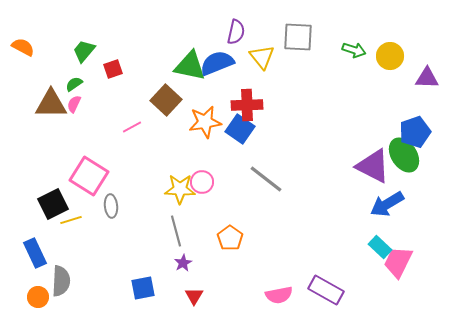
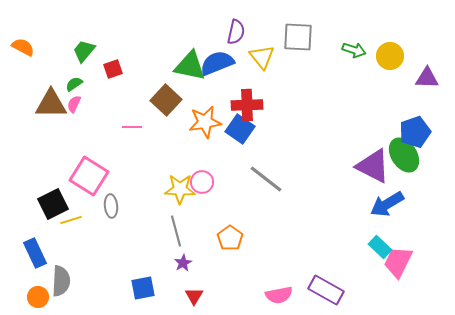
pink line at (132, 127): rotated 30 degrees clockwise
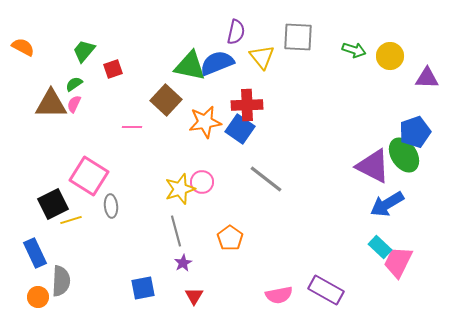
yellow star at (180, 189): rotated 20 degrees counterclockwise
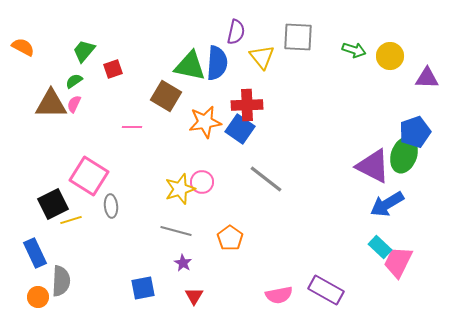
blue semicircle at (217, 63): rotated 116 degrees clockwise
green semicircle at (74, 84): moved 3 px up
brown square at (166, 100): moved 4 px up; rotated 12 degrees counterclockwise
green ellipse at (404, 155): rotated 52 degrees clockwise
gray line at (176, 231): rotated 60 degrees counterclockwise
purple star at (183, 263): rotated 12 degrees counterclockwise
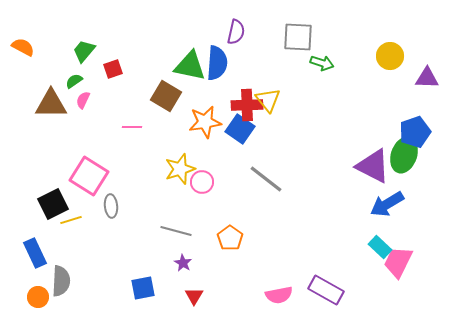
green arrow at (354, 50): moved 32 px left, 13 px down
yellow triangle at (262, 57): moved 6 px right, 43 px down
pink semicircle at (74, 104): moved 9 px right, 4 px up
yellow star at (180, 189): moved 20 px up
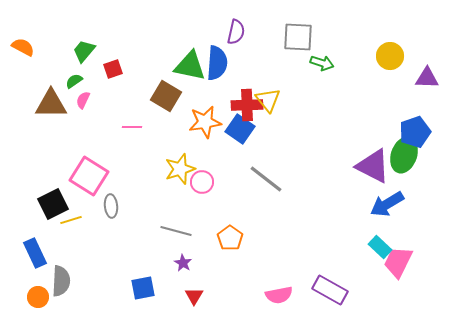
purple rectangle at (326, 290): moved 4 px right
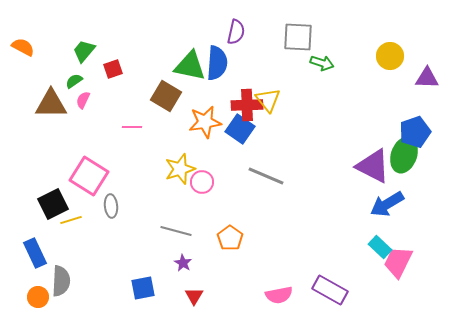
gray line at (266, 179): moved 3 px up; rotated 15 degrees counterclockwise
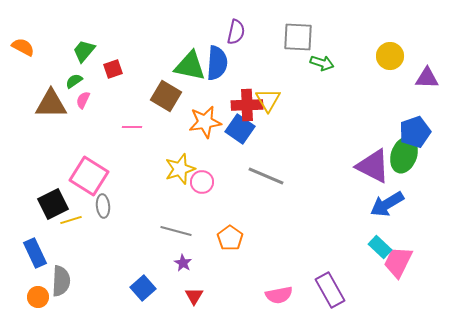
yellow triangle at (268, 100): rotated 8 degrees clockwise
gray ellipse at (111, 206): moved 8 px left
blue square at (143, 288): rotated 30 degrees counterclockwise
purple rectangle at (330, 290): rotated 32 degrees clockwise
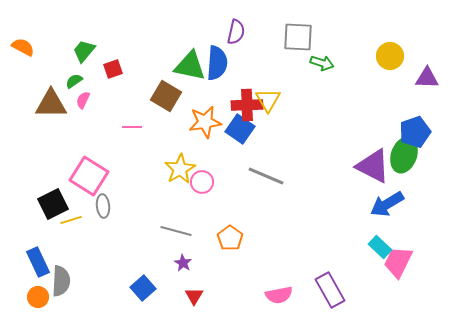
yellow star at (180, 169): rotated 12 degrees counterclockwise
blue rectangle at (35, 253): moved 3 px right, 9 px down
